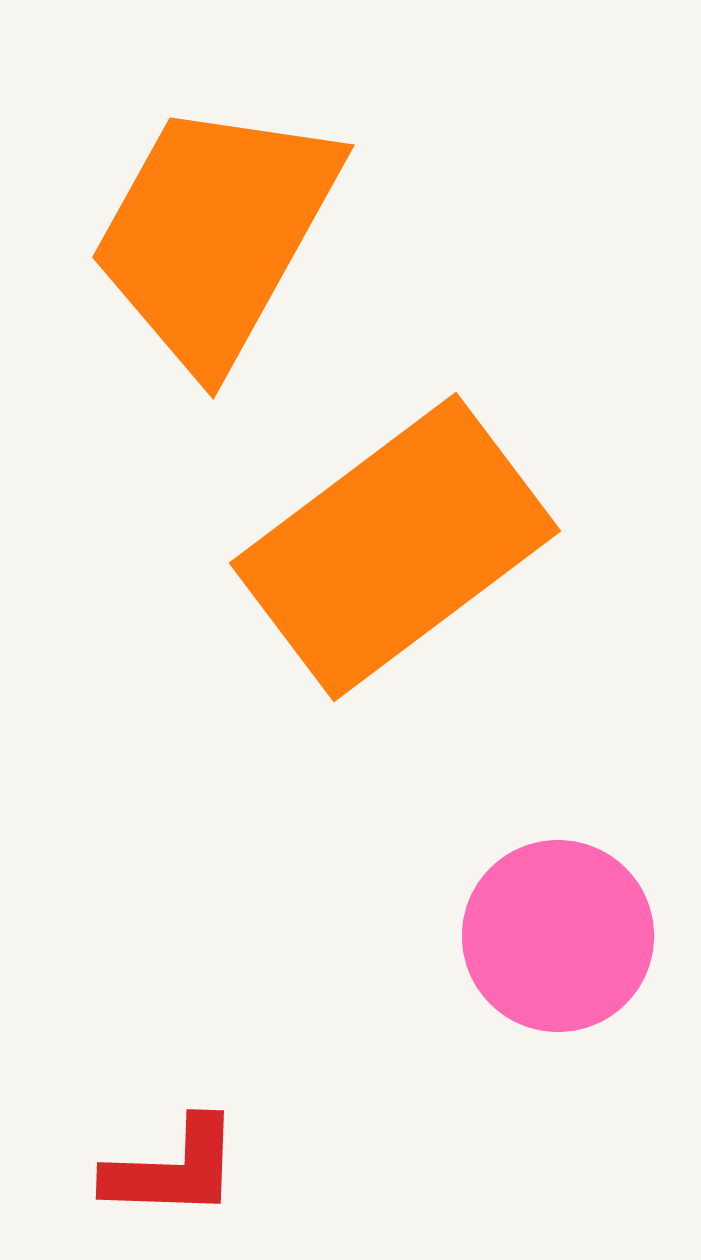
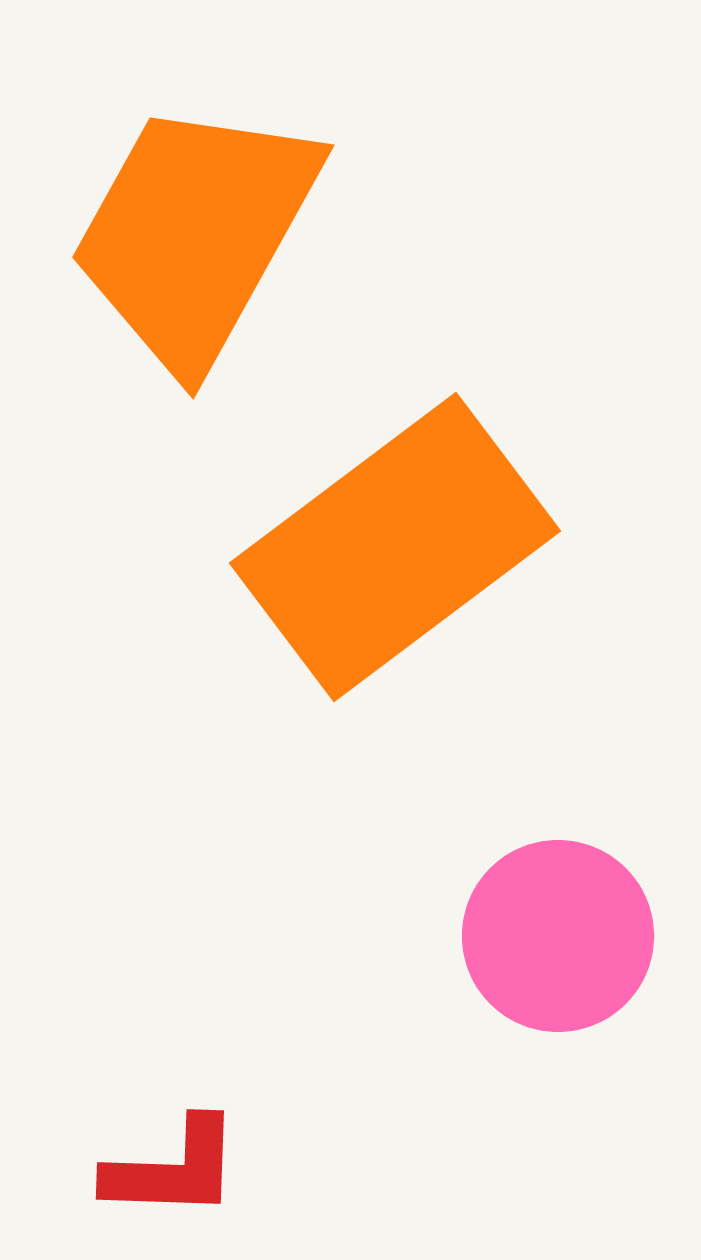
orange trapezoid: moved 20 px left
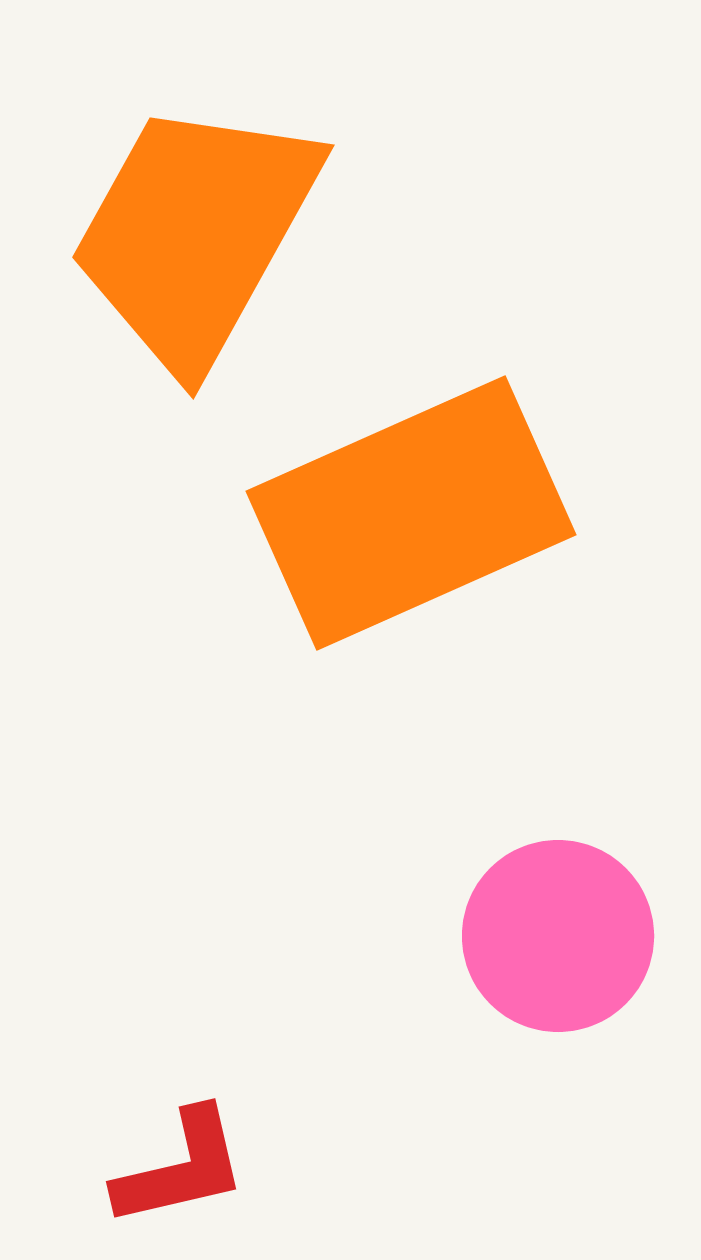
orange rectangle: moved 16 px right, 34 px up; rotated 13 degrees clockwise
red L-shape: moved 8 px right, 1 px up; rotated 15 degrees counterclockwise
